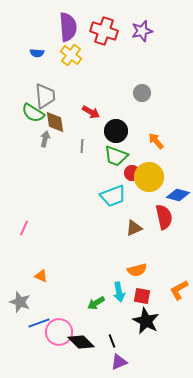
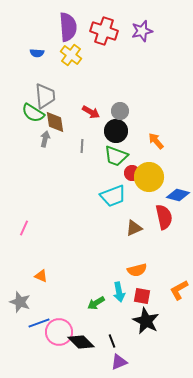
gray circle: moved 22 px left, 18 px down
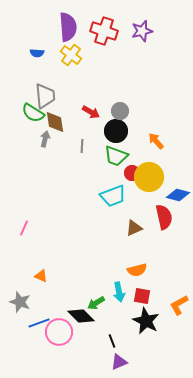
orange L-shape: moved 15 px down
black diamond: moved 26 px up
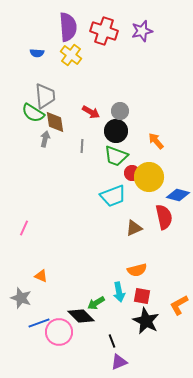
gray star: moved 1 px right, 4 px up
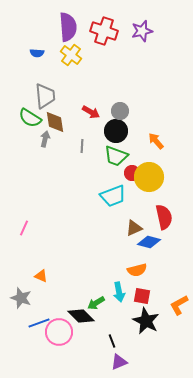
green semicircle: moved 3 px left, 5 px down
blue diamond: moved 29 px left, 47 px down
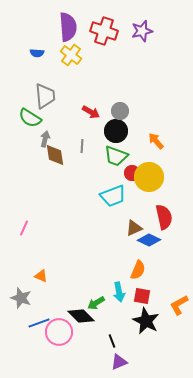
brown diamond: moved 33 px down
blue diamond: moved 2 px up; rotated 10 degrees clockwise
orange semicircle: moved 1 px right; rotated 54 degrees counterclockwise
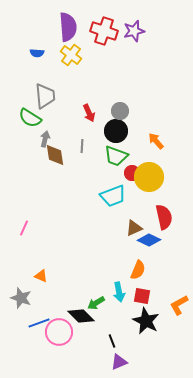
purple star: moved 8 px left
red arrow: moved 2 px left, 1 px down; rotated 36 degrees clockwise
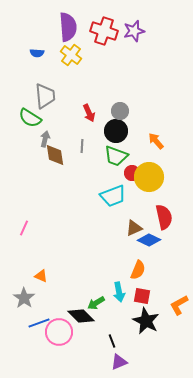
gray star: moved 3 px right; rotated 15 degrees clockwise
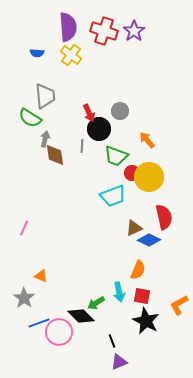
purple star: rotated 20 degrees counterclockwise
black circle: moved 17 px left, 2 px up
orange arrow: moved 9 px left, 1 px up
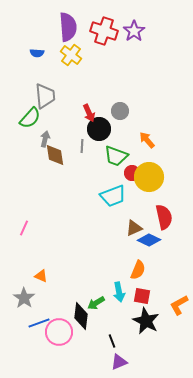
green semicircle: rotated 80 degrees counterclockwise
black diamond: rotated 52 degrees clockwise
